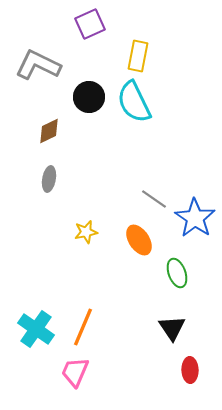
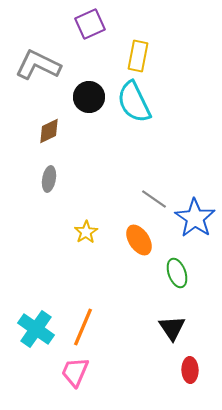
yellow star: rotated 20 degrees counterclockwise
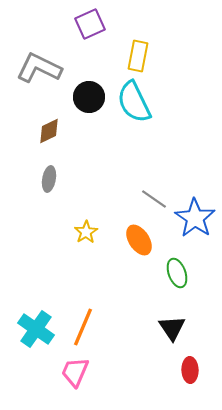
gray L-shape: moved 1 px right, 3 px down
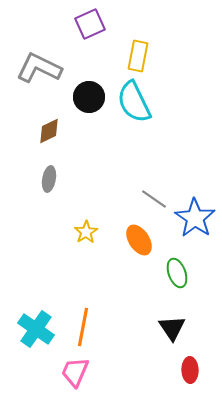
orange line: rotated 12 degrees counterclockwise
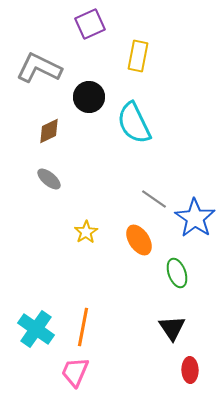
cyan semicircle: moved 21 px down
gray ellipse: rotated 60 degrees counterclockwise
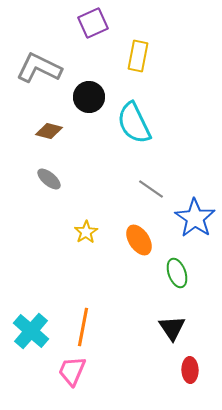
purple square: moved 3 px right, 1 px up
brown diamond: rotated 40 degrees clockwise
gray line: moved 3 px left, 10 px up
cyan cross: moved 5 px left, 2 px down; rotated 6 degrees clockwise
pink trapezoid: moved 3 px left, 1 px up
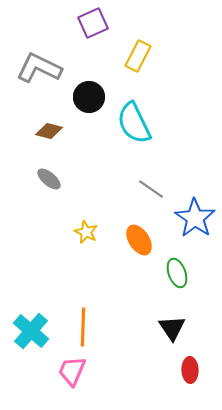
yellow rectangle: rotated 16 degrees clockwise
yellow star: rotated 15 degrees counterclockwise
orange line: rotated 9 degrees counterclockwise
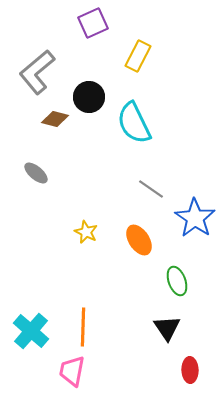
gray L-shape: moved 2 px left, 4 px down; rotated 66 degrees counterclockwise
brown diamond: moved 6 px right, 12 px up
gray ellipse: moved 13 px left, 6 px up
green ellipse: moved 8 px down
black triangle: moved 5 px left
pink trapezoid: rotated 12 degrees counterclockwise
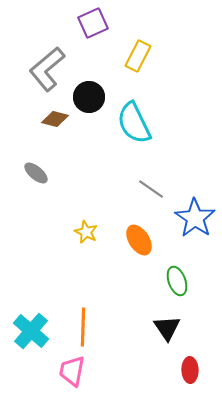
gray L-shape: moved 10 px right, 3 px up
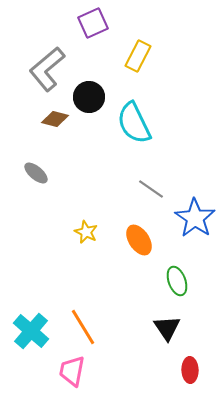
orange line: rotated 33 degrees counterclockwise
